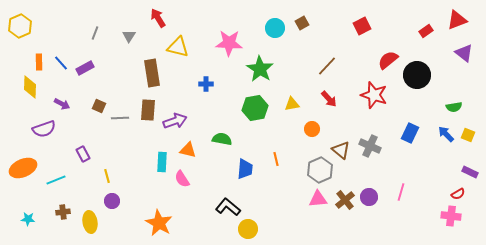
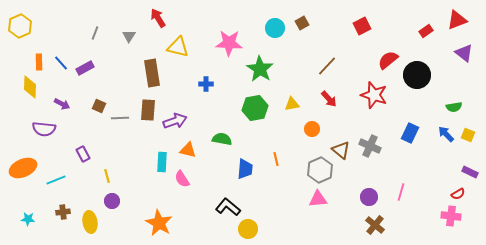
purple semicircle at (44, 129): rotated 25 degrees clockwise
brown cross at (345, 200): moved 30 px right, 25 px down; rotated 12 degrees counterclockwise
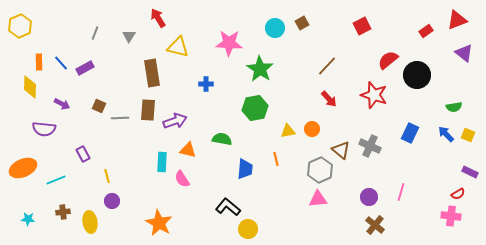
yellow triangle at (292, 104): moved 4 px left, 27 px down
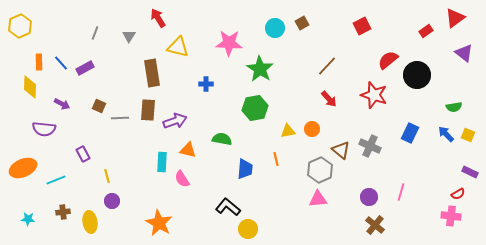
red triangle at (457, 20): moved 2 px left, 2 px up; rotated 15 degrees counterclockwise
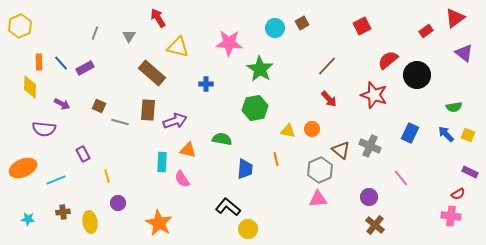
brown rectangle at (152, 73): rotated 40 degrees counterclockwise
gray line at (120, 118): moved 4 px down; rotated 18 degrees clockwise
yellow triangle at (288, 131): rotated 21 degrees clockwise
pink line at (401, 192): moved 14 px up; rotated 54 degrees counterclockwise
purple circle at (112, 201): moved 6 px right, 2 px down
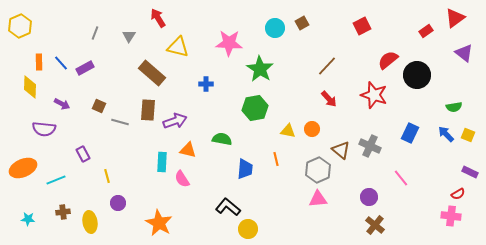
gray hexagon at (320, 170): moved 2 px left
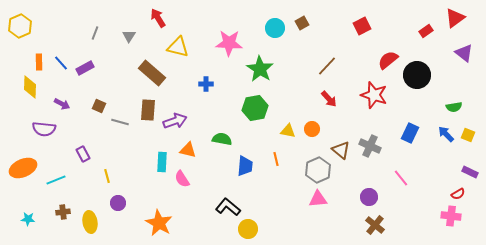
blue trapezoid at (245, 169): moved 3 px up
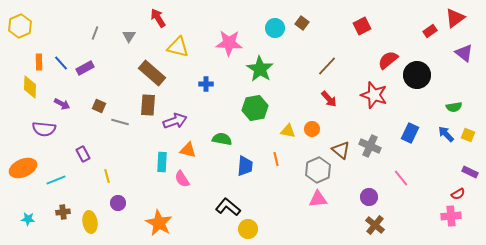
brown square at (302, 23): rotated 24 degrees counterclockwise
red rectangle at (426, 31): moved 4 px right
brown rectangle at (148, 110): moved 5 px up
pink cross at (451, 216): rotated 12 degrees counterclockwise
